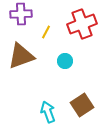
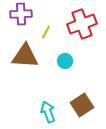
brown triangle: moved 4 px right; rotated 24 degrees clockwise
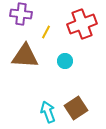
purple cross: rotated 10 degrees clockwise
brown square: moved 6 px left, 3 px down
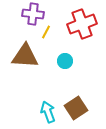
purple cross: moved 12 px right
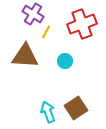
purple cross: rotated 25 degrees clockwise
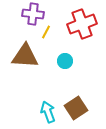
purple cross: rotated 25 degrees counterclockwise
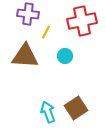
purple cross: moved 5 px left
red cross: moved 3 px up; rotated 8 degrees clockwise
cyan circle: moved 5 px up
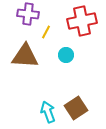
cyan circle: moved 1 px right, 1 px up
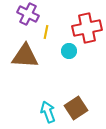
purple cross: rotated 20 degrees clockwise
red cross: moved 5 px right, 7 px down
yellow line: rotated 16 degrees counterclockwise
cyan circle: moved 3 px right, 4 px up
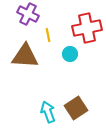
yellow line: moved 2 px right, 3 px down; rotated 24 degrees counterclockwise
cyan circle: moved 1 px right, 3 px down
